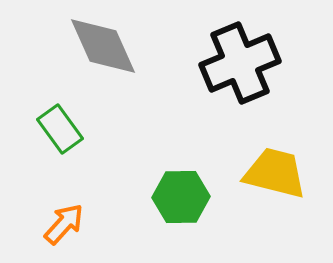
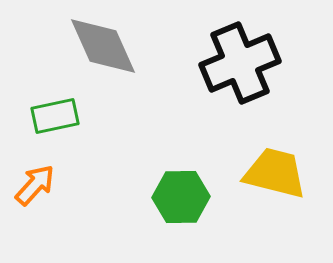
green rectangle: moved 5 px left, 13 px up; rotated 66 degrees counterclockwise
orange arrow: moved 29 px left, 39 px up
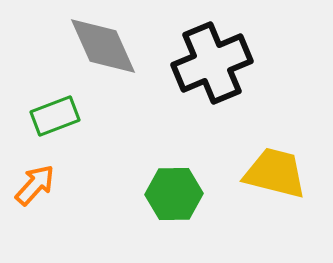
black cross: moved 28 px left
green rectangle: rotated 9 degrees counterclockwise
green hexagon: moved 7 px left, 3 px up
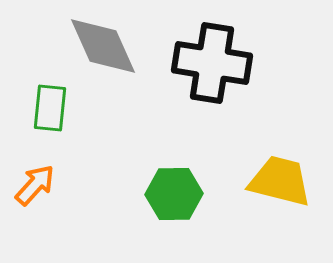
black cross: rotated 32 degrees clockwise
green rectangle: moved 5 px left, 8 px up; rotated 63 degrees counterclockwise
yellow trapezoid: moved 5 px right, 8 px down
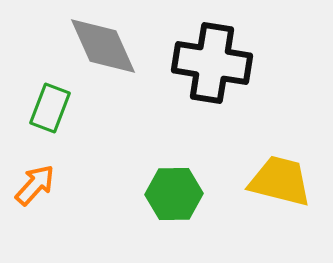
green rectangle: rotated 15 degrees clockwise
